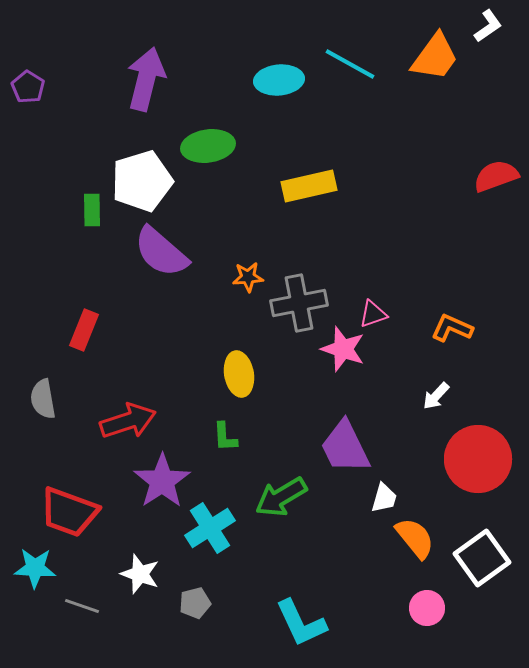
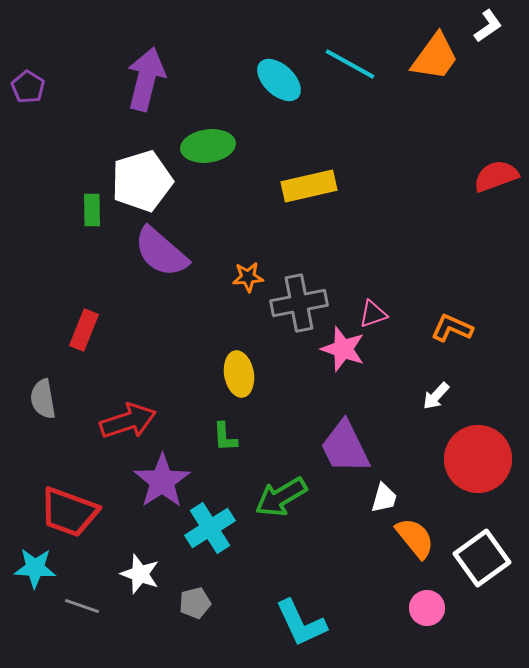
cyan ellipse: rotated 48 degrees clockwise
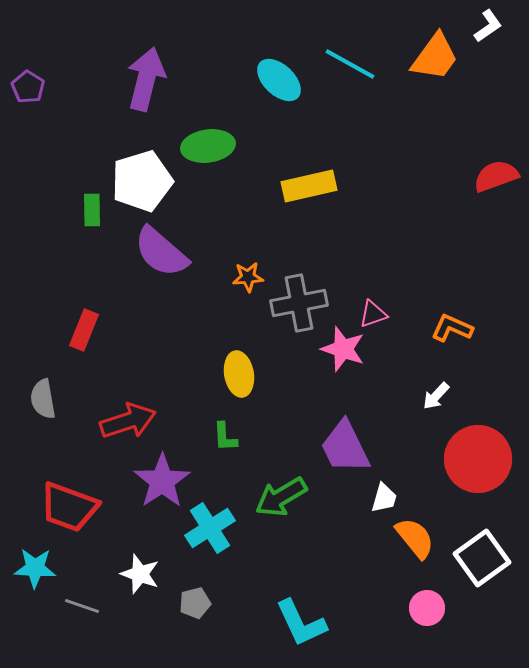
red trapezoid: moved 5 px up
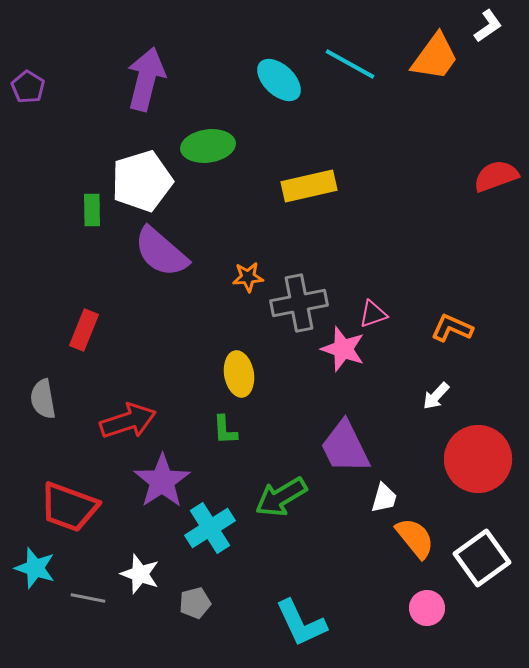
green L-shape: moved 7 px up
cyan star: rotated 15 degrees clockwise
gray line: moved 6 px right, 8 px up; rotated 8 degrees counterclockwise
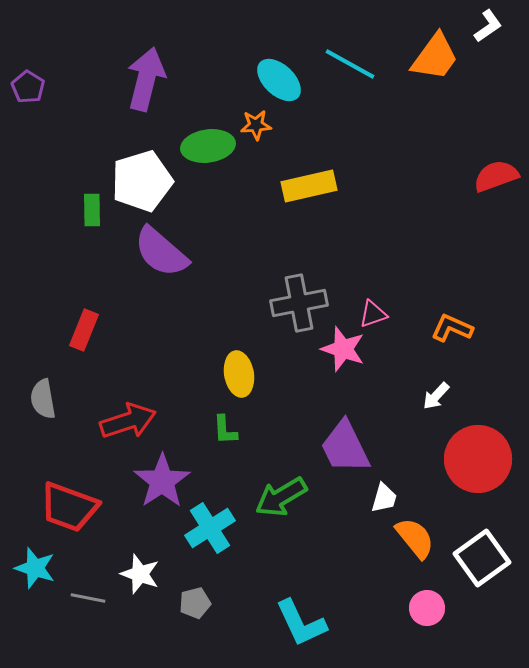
orange star: moved 8 px right, 152 px up
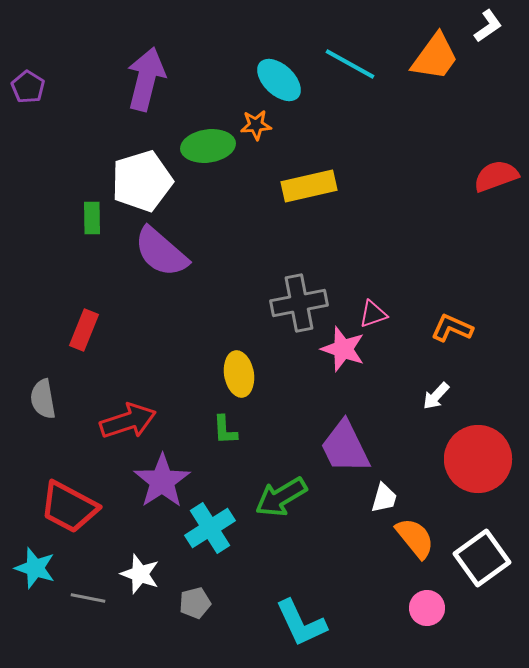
green rectangle: moved 8 px down
red trapezoid: rotated 8 degrees clockwise
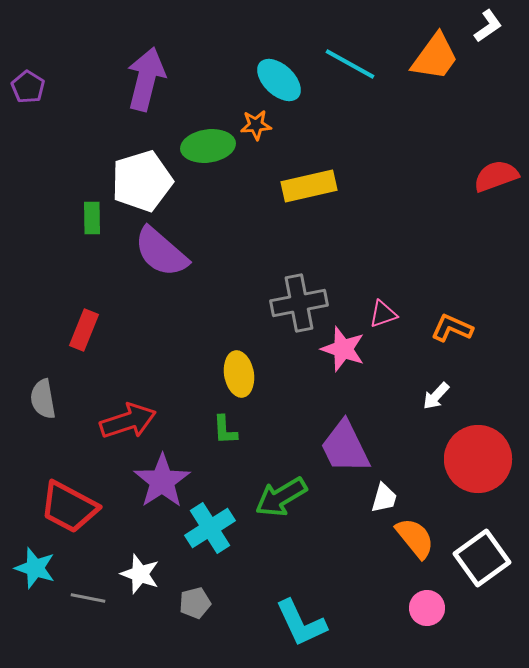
pink triangle: moved 10 px right
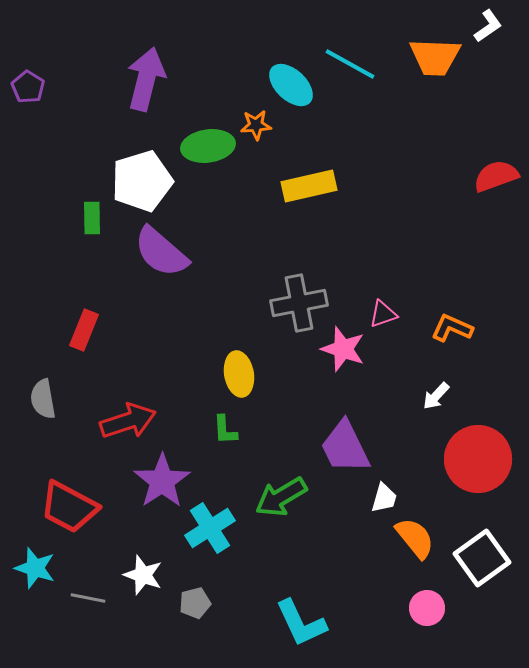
orange trapezoid: rotated 56 degrees clockwise
cyan ellipse: moved 12 px right, 5 px down
white star: moved 3 px right, 1 px down
